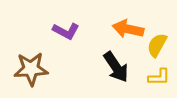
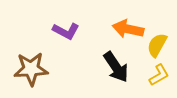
yellow L-shape: moved 2 px up; rotated 30 degrees counterclockwise
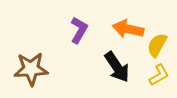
purple L-shape: moved 13 px right, 1 px up; rotated 88 degrees counterclockwise
black arrow: moved 1 px right
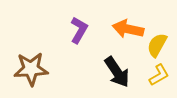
black arrow: moved 5 px down
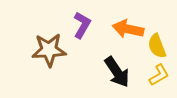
purple L-shape: moved 3 px right, 5 px up
yellow semicircle: moved 1 px down; rotated 50 degrees counterclockwise
brown star: moved 18 px right, 19 px up
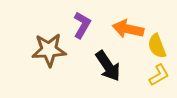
black arrow: moved 9 px left, 6 px up
